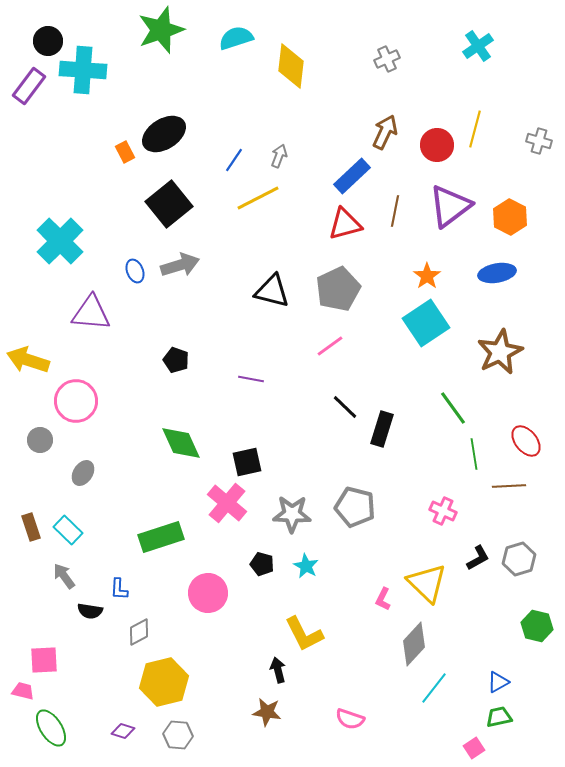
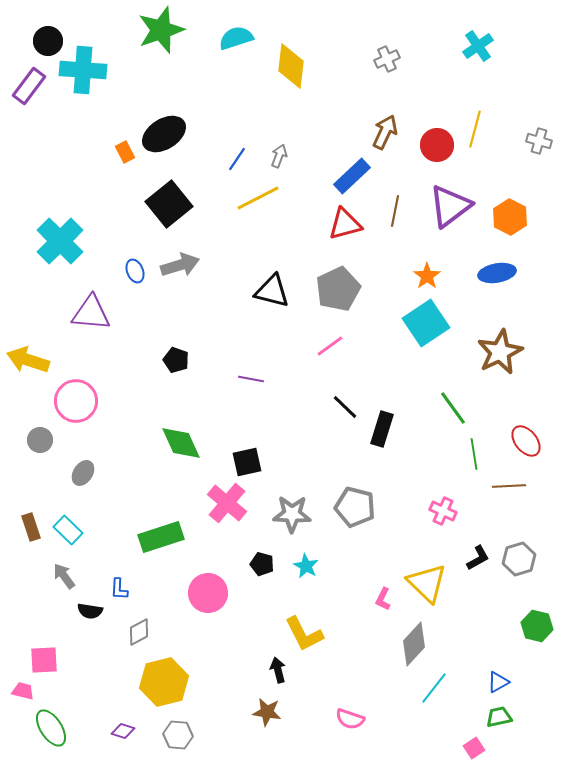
blue line at (234, 160): moved 3 px right, 1 px up
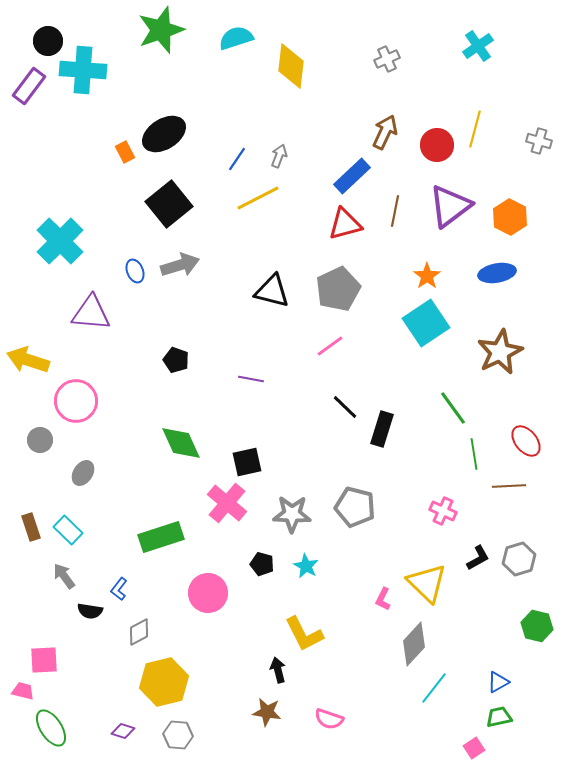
blue L-shape at (119, 589): rotated 35 degrees clockwise
pink semicircle at (350, 719): moved 21 px left
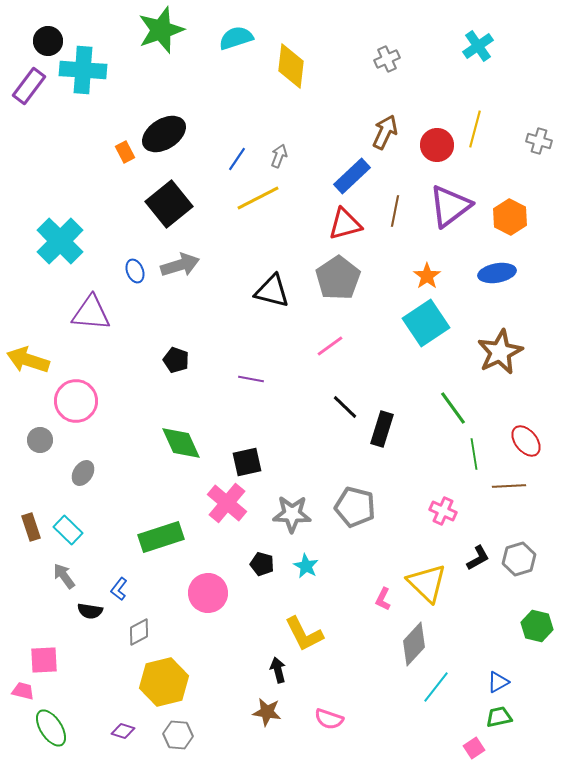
gray pentagon at (338, 289): moved 11 px up; rotated 9 degrees counterclockwise
cyan line at (434, 688): moved 2 px right, 1 px up
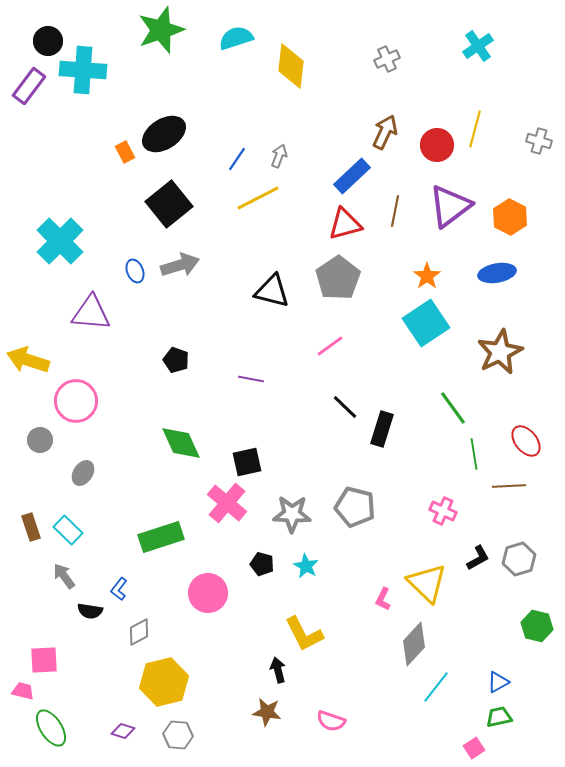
pink semicircle at (329, 719): moved 2 px right, 2 px down
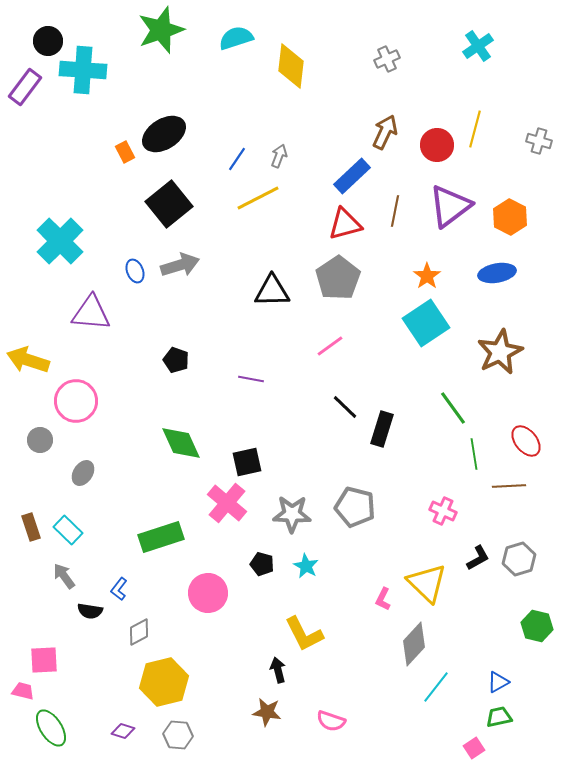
purple rectangle at (29, 86): moved 4 px left, 1 px down
black triangle at (272, 291): rotated 15 degrees counterclockwise
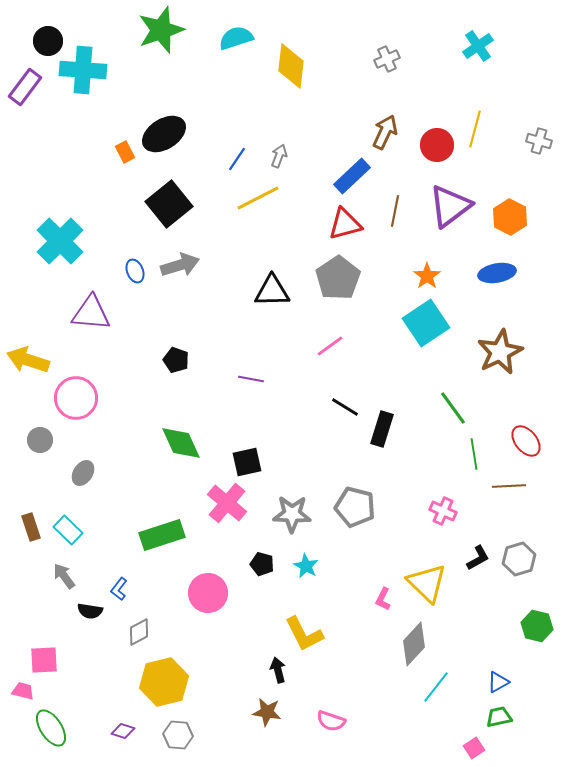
pink circle at (76, 401): moved 3 px up
black line at (345, 407): rotated 12 degrees counterclockwise
green rectangle at (161, 537): moved 1 px right, 2 px up
